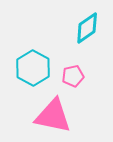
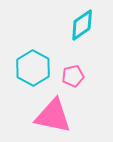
cyan diamond: moved 5 px left, 3 px up
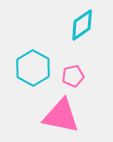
pink triangle: moved 8 px right
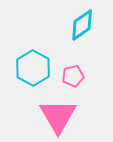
pink triangle: moved 3 px left; rotated 48 degrees clockwise
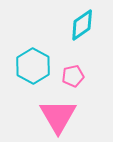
cyan hexagon: moved 2 px up
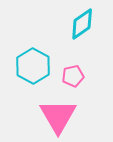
cyan diamond: moved 1 px up
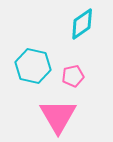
cyan hexagon: rotated 16 degrees counterclockwise
